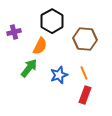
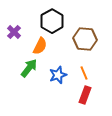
purple cross: rotated 32 degrees counterclockwise
blue star: moved 1 px left
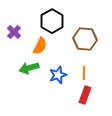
green arrow: rotated 144 degrees counterclockwise
orange line: rotated 24 degrees clockwise
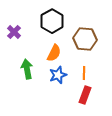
orange semicircle: moved 14 px right, 7 px down
green arrow: moved 2 px left, 1 px down; rotated 96 degrees clockwise
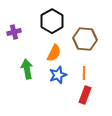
purple cross: rotated 32 degrees clockwise
